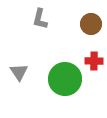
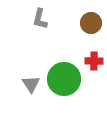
brown circle: moved 1 px up
gray triangle: moved 12 px right, 12 px down
green circle: moved 1 px left
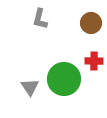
gray triangle: moved 1 px left, 3 px down
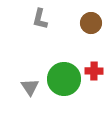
red cross: moved 10 px down
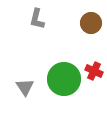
gray L-shape: moved 3 px left
red cross: rotated 24 degrees clockwise
gray triangle: moved 5 px left
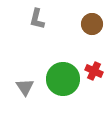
brown circle: moved 1 px right, 1 px down
green circle: moved 1 px left
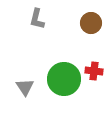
brown circle: moved 1 px left, 1 px up
red cross: rotated 18 degrees counterclockwise
green circle: moved 1 px right
